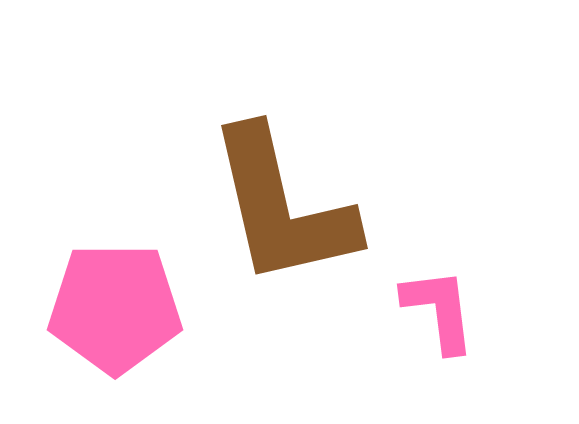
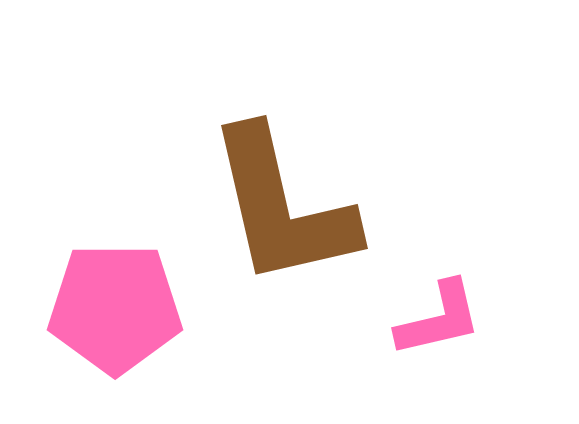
pink L-shape: moved 9 px down; rotated 84 degrees clockwise
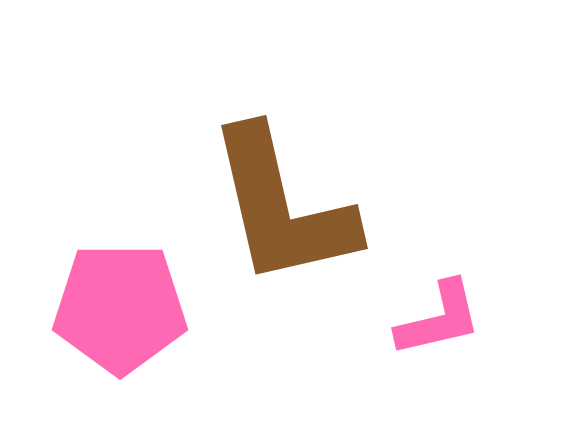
pink pentagon: moved 5 px right
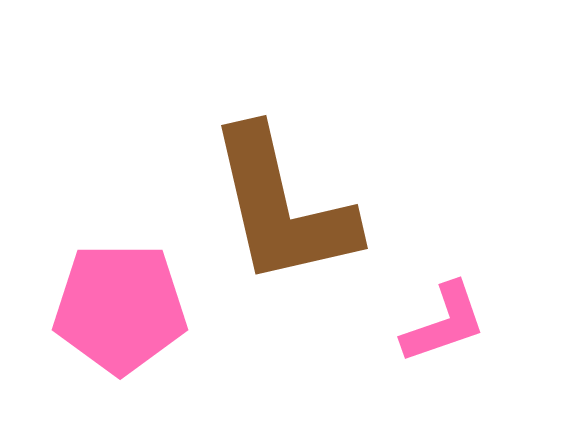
pink L-shape: moved 5 px right, 4 px down; rotated 6 degrees counterclockwise
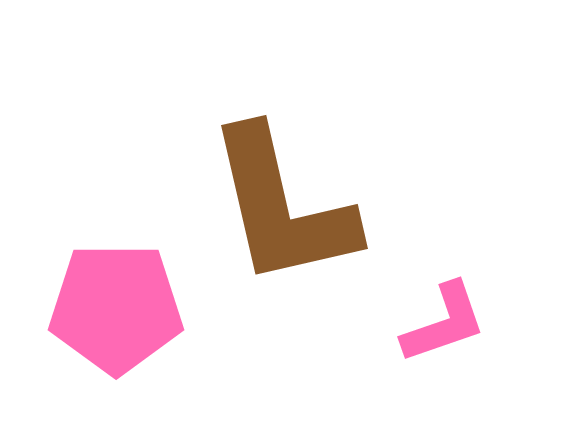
pink pentagon: moved 4 px left
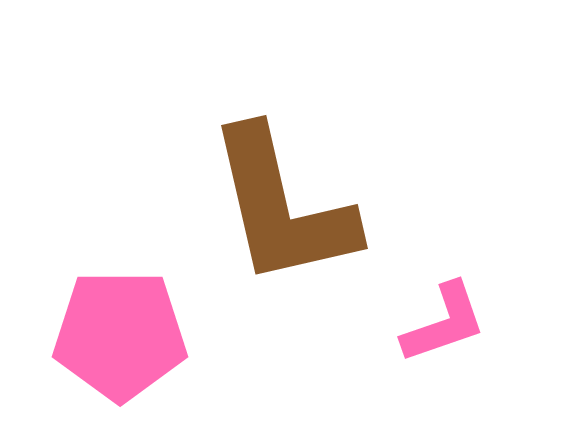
pink pentagon: moved 4 px right, 27 px down
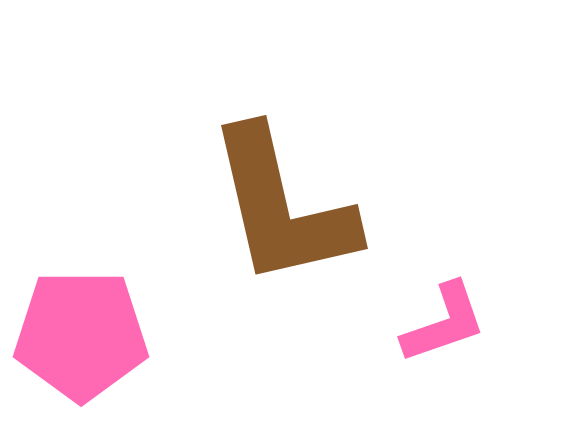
pink pentagon: moved 39 px left
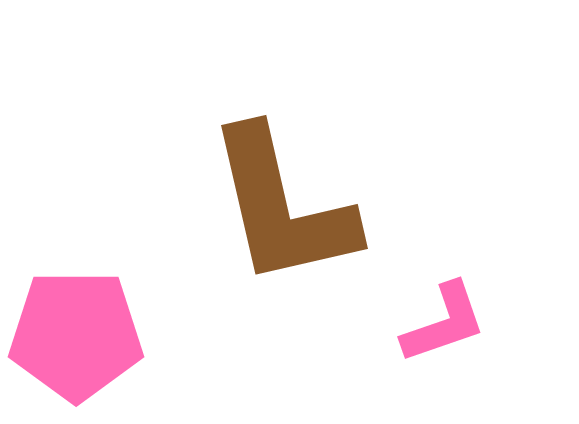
pink pentagon: moved 5 px left
